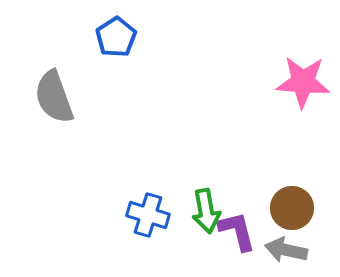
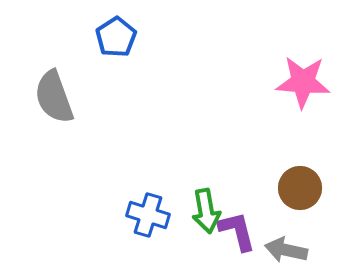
brown circle: moved 8 px right, 20 px up
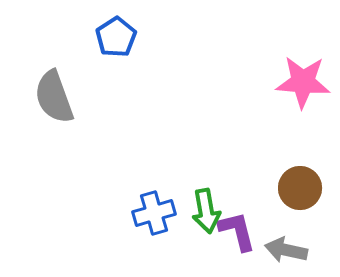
blue cross: moved 6 px right, 2 px up; rotated 33 degrees counterclockwise
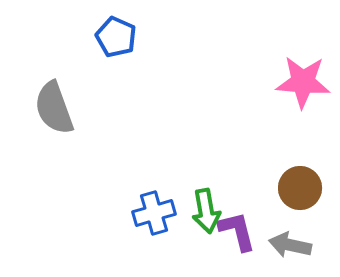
blue pentagon: rotated 15 degrees counterclockwise
gray semicircle: moved 11 px down
gray arrow: moved 4 px right, 5 px up
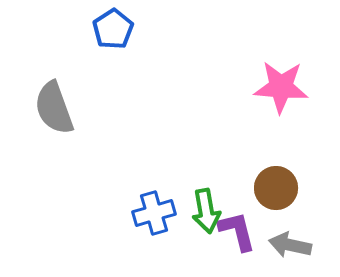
blue pentagon: moved 3 px left, 8 px up; rotated 15 degrees clockwise
pink star: moved 22 px left, 5 px down
brown circle: moved 24 px left
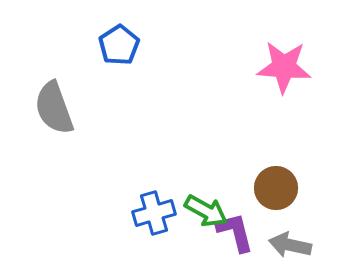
blue pentagon: moved 6 px right, 16 px down
pink star: moved 3 px right, 20 px up
green arrow: rotated 51 degrees counterclockwise
purple L-shape: moved 2 px left, 1 px down
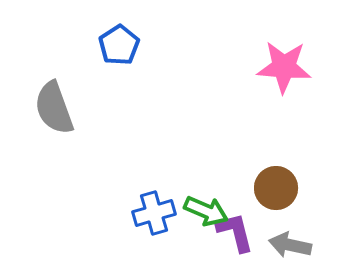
green arrow: rotated 6 degrees counterclockwise
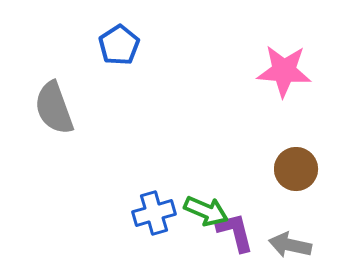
pink star: moved 4 px down
brown circle: moved 20 px right, 19 px up
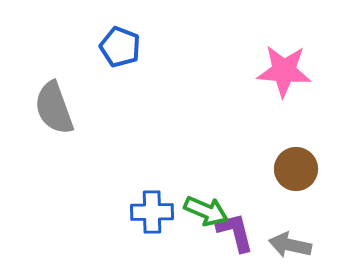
blue pentagon: moved 1 px right, 2 px down; rotated 18 degrees counterclockwise
blue cross: moved 2 px left, 1 px up; rotated 15 degrees clockwise
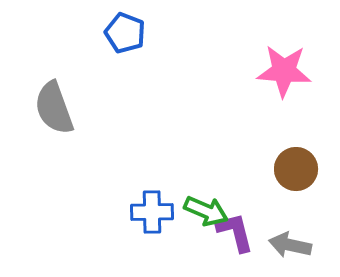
blue pentagon: moved 5 px right, 14 px up
